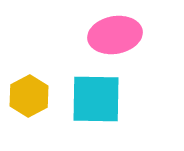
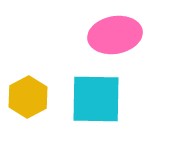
yellow hexagon: moved 1 px left, 1 px down
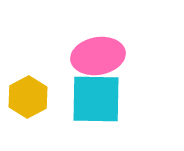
pink ellipse: moved 17 px left, 21 px down
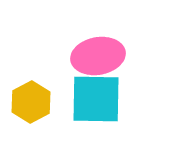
yellow hexagon: moved 3 px right, 5 px down
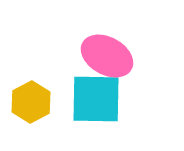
pink ellipse: moved 9 px right; rotated 39 degrees clockwise
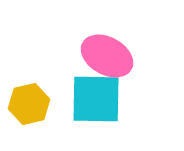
yellow hexagon: moved 2 px left, 2 px down; rotated 15 degrees clockwise
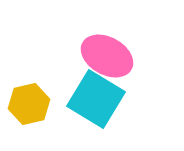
cyan square: rotated 30 degrees clockwise
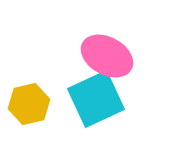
cyan square: rotated 34 degrees clockwise
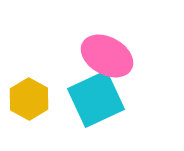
yellow hexagon: moved 5 px up; rotated 18 degrees counterclockwise
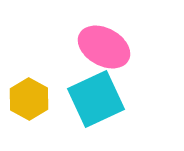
pink ellipse: moved 3 px left, 9 px up
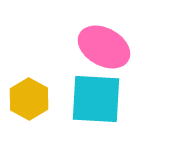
cyan square: rotated 28 degrees clockwise
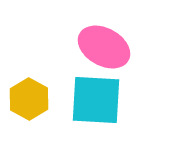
cyan square: moved 1 px down
